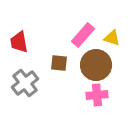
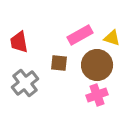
pink rectangle: moved 3 px left; rotated 20 degrees clockwise
brown circle: moved 1 px right
pink cross: rotated 15 degrees counterclockwise
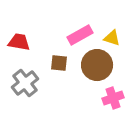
red trapezoid: rotated 110 degrees clockwise
pink cross: moved 16 px right, 3 px down
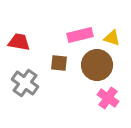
pink rectangle: rotated 15 degrees clockwise
gray cross: rotated 16 degrees counterclockwise
pink cross: moved 5 px left; rotated 35 degrees counterclockwise
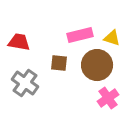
pink cross: rotated 20 degrees clockwise
